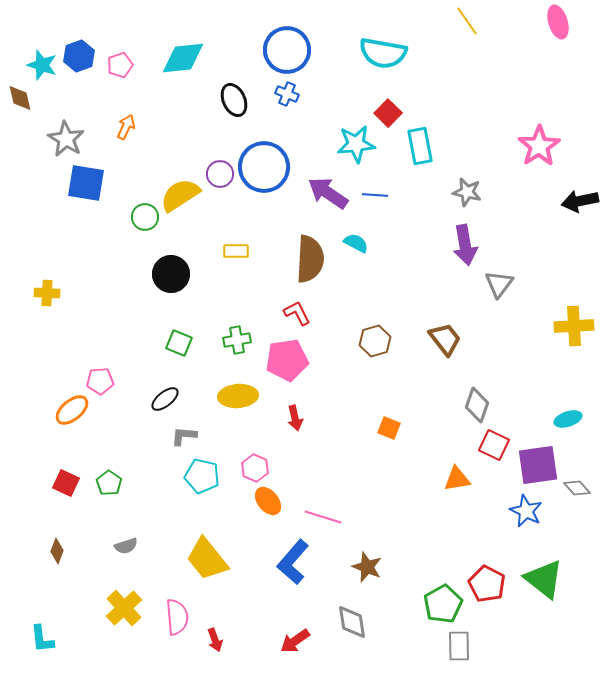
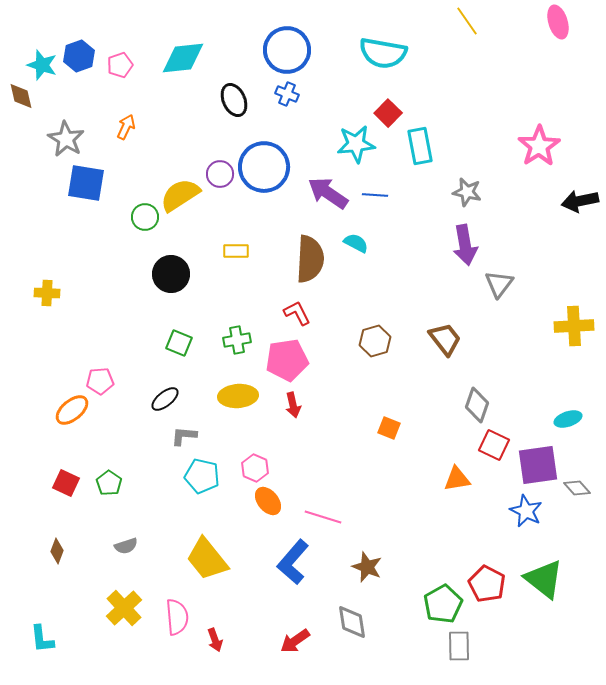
brown diamond at (20, 98): moved 1 px right, 2 px up
red arrow at (295, 418): moved 2 px left, 13 px up
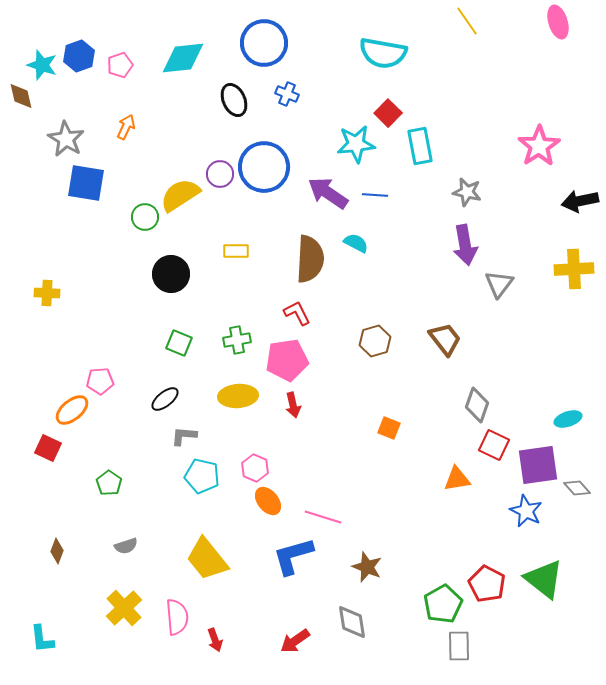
blue circle at (287, 50): moved 23 px left, 7 px up
yellow cross at (574, 326): moved 57 px up
red square at (66, 483): moved 18 px left, 35 px up
blue L-shape at (293, 562): moved 6 px up; rotated 33 degrees clockwise
